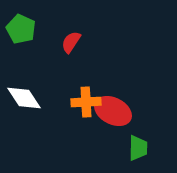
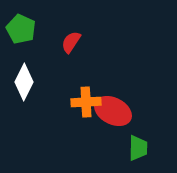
white diamond: moved 16 px up; rotated 60 degrees clockwise
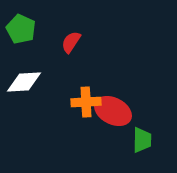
white diamond: rotated 60 degrees clockwise
green trapezoid: moved 4 px right, 8 px up
